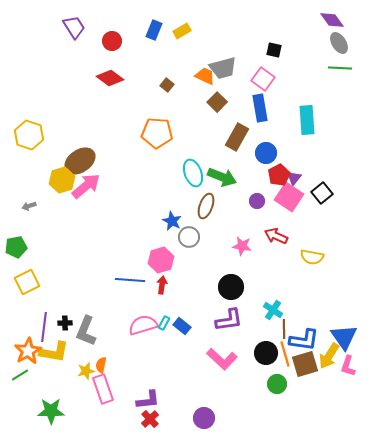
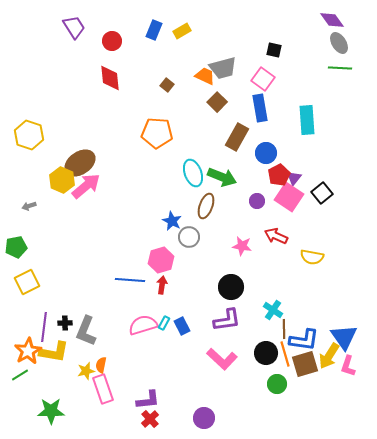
red diamond at (110, 78): rotated 48 degrees clockwise
brown ellipse at (80, 161): moved 2 px down
yellow hexagon at (62, 180): rotated 20 degrees counterclockwise
purple L-shape at (229, 320): moved 2 px left
blue rectangle at (182, 326): rotated 24 degrees clockwise
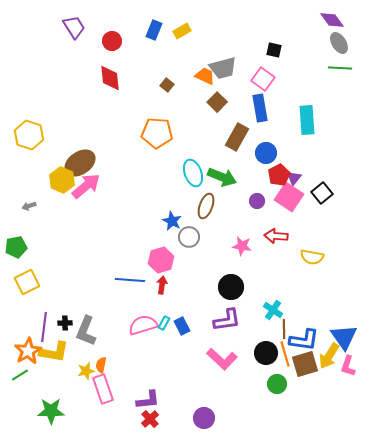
red arrow at (276, 236): rotated 20 degrees counterclockwise
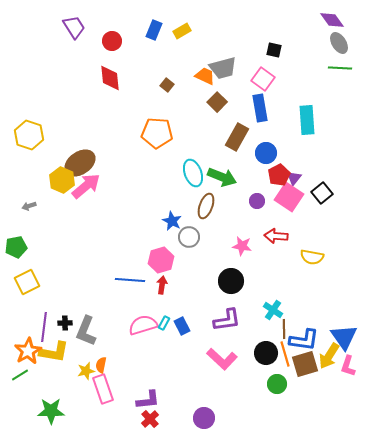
black circle at (231, 287): moved 6 px up
